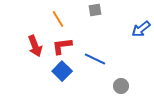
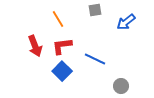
blue arrow: moved 15 px left, 7 px up
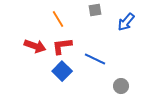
blue arrow: rotated 12 degrees counterclockwise
red arrow: rotated 50 degrees counterclockwise
